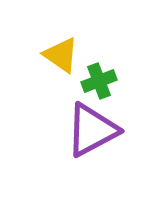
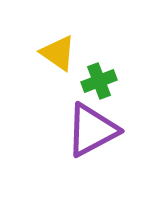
yellow triangle: moved 3 px left, 2 px up
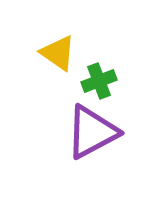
purple triangle: moved 2 px down
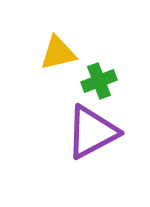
yellow triangle: rotated 48 degrees counterclockwise
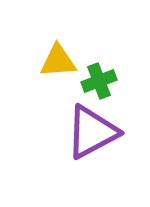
yellow triangle: moved 8 px down; rotated 9 degrees clockwise
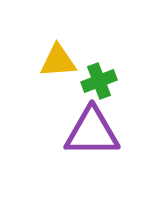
purple triangle: rotated 28 degrees clockwise
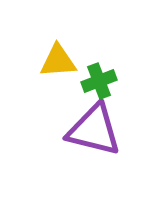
purple triangle: moved 2 px right, 2 px up; rotated 14 degrees clockwise
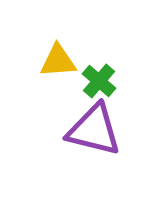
green cross: rotated 28 degrees counterclockwise
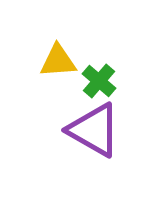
purple triangle: rotated 16 degrees clockwise
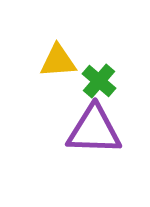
purple triangle: rotated 28 degrees counterclockwise
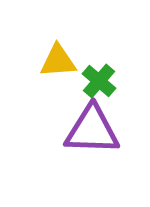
purple triangle: moved 2 px left
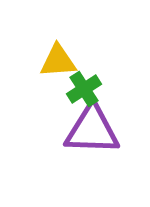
green cross: moved 15 px left, 8 px down; rotated 16 degrees clockwise
